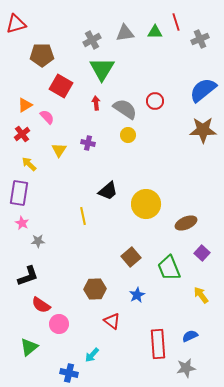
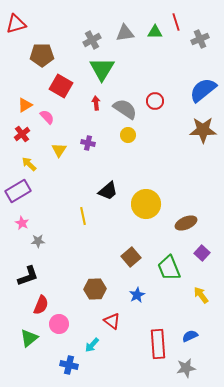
purple rectangle at (19, 193): moved 1 px left, 2 px up; rotated 50 degrees clockwise
red semicircle at (41, 305): rotated 102 degrees counterclockwise
green triangle at (29, 347): moved 9 px up
cyan arrow at (92, 355): moved 10 px up
blue cross at (69, 373): moved 8 px up
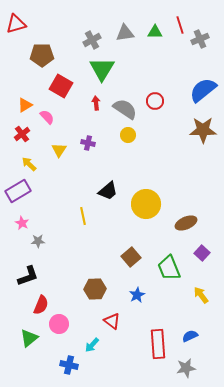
red line at (176, 22): moved 4 px right, 3 px down
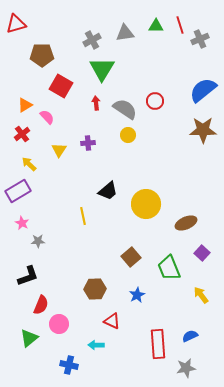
green triangle at (155, 32): moved 1 px right, 6 px up
purple cross at (88, 143): rotated 16 degrees counterclockwise
red triangle at (112, 321): rotated 12 degrees counterclockwise
cyan arrow at (92, 345): moved 4 px right; rotated 49 degrees clockwise
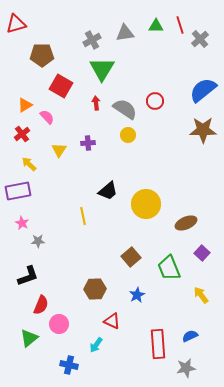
gray cross at (200, 39): rotated 18 degrees counterclockwise
purple rectangle at (18, 191): rotated 20 degrees clockwise
cyan arrow at (96, 345): rotated 56 degrees counterclockwise
